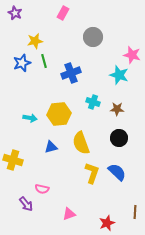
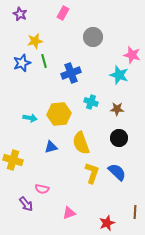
purple star: moved 5 px right, 1 px down
cyan cross: moved 2 px left
pink triangle: moved 1 px up
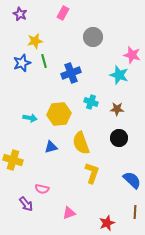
blue semicircle: moved 15 px right, 8 px down
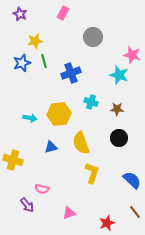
purple arrow: moved 1 px right, 1 px down
brown line: rotated 40 degrees counterclockwise
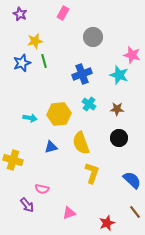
blue cross: moved 11 px right, 1 px down
cyan cross: moved 2 px left, 2 px down; rotated 16 degrees clockwise
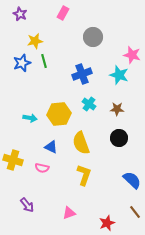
blue triangle: rotated 40 degrees clockwise
yellow L-shape: moved 8 px left, 2 px down
pink semicircle: moved 21 px up
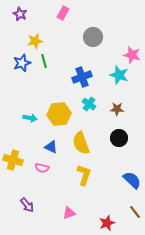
blue cross: moved 3 px down
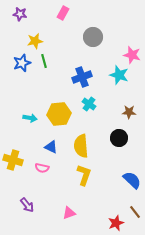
purple star: rotated 16 degrees counterclockwise
brown star: moved 12 px right, 3 px down
yellow semicircle: moved 3 px down; rotated 15 degrees clockwise
red star: moved 9 px right
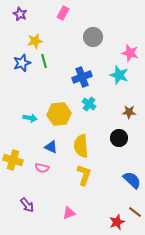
purple star: rotated 16 degrees clockwise
pink star: moved 2 px left, 2 px up
brown line: rotated 16 degrees counterclockwise
red star: moved 1 px right, 1 px up
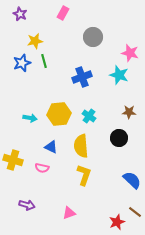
cyan cross: moved 12 px down
purple arrow: rotated 35 degrees counterclockwise
